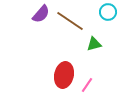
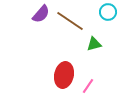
pink line: moved 1 px right, 1 px down
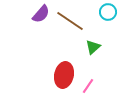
green triangle: moved 1 px left, 3 px down; rotated 28 degrees counterclockwise
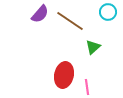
purple semicircle: moved 1 px left
pink line: moved 1 px left, 1 px down; rotated 42 degrees counterclockwise
